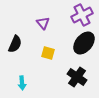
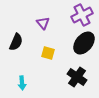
black semicircle: moved 1 px right, 2 px up
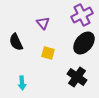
black semicircle: rotated 132 degrees clockwise
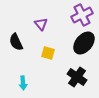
purple triangle: moved 2 px left, 1 px down
cyan arrow: moved 1 px right
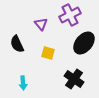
purple cross: moved 12 px left
black semicircle: moved 1 px right, 2 px down
black cross: moved 3 px left, 2 px down
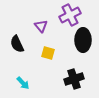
purple triangle: moved 2 px down
black ellipse: moved 1 px left, 3 px up; rotated 40 degrees counterclockwise
black cross: rotated 36 degrees clockwise
cyan arrow: rotated 40 degrees counterclockwise
